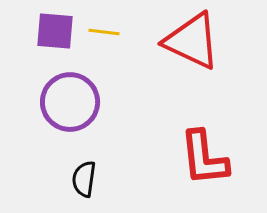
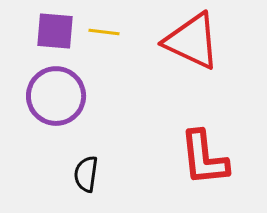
purple circle: moved 14 px left, 6 px up
black semicircle: moved 2 px right, 5 px up
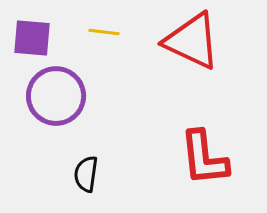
purple square: moved 23 px left, 7 px down
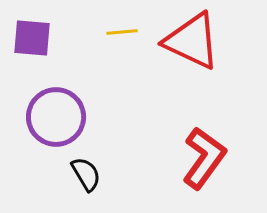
yellow line: moved 18 px right; rotated 12 degrees counterclockwise
purple circle: moved 21 px down
red L-shape: rotated 138 degrees counterclockwise
black semicircle: rotated 141 degrees clockwise
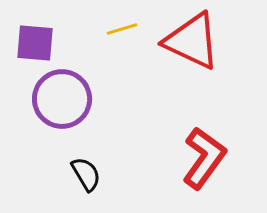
yellow line: moved 3 px up; rotated 12 degrees counterclockwise
purple square: moved 3 px right, 5 px down
purple circle: moved 6 px right, 18 px up
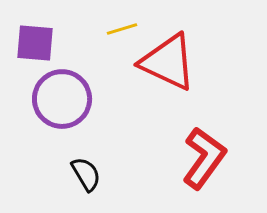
red triangle: moved 24 px left, 21 px down
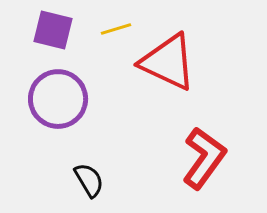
yellow line: moved 6 px left
purple square: moved 18 px right, 13 px up; rotated 9 degrees clockwise
purple circle: moved 4 px left
black semicircle: moved 3 px right, 6 px down
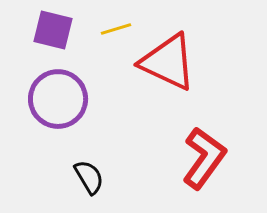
black semicircle: moved 3 px up
